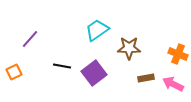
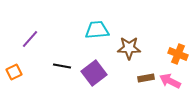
cyan trapezoid: rotated 30 degrees clockwise
pink arrow: moved 3 px left, 3 px up
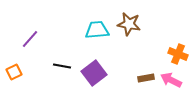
brown star: moved 24 px up; rotated 10 degrees clockwise
pink arrow: moved 1 px right, 1 px up
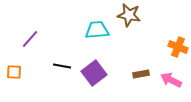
brown star: moved 9 px up
orange cross: moved 7 px up
orange square: rotated 28 degrees clockwise
brown rectangle: moved 5 px left, 4 px up
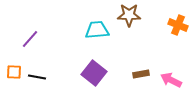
brown star: rotated 10 degrees counterclockwise
orange cross: moved 22 px up
black line: moved 25 px left, 11 px down
purple square: rotated 15 degrees counterclockwise
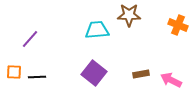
black line: rotated 12 degrees counterclockwise
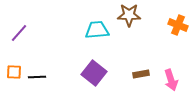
purple line: moved 11 px left, 6 px up
pink arrow: rotated 135 degrees counterclockwise
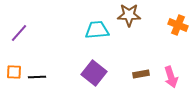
pink arrow: moved 3 px up
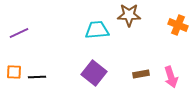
purple line: rotated 24 degrees clockwise
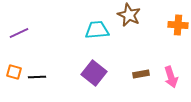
brown star: rotated 25 degrees clockwise
orange cross: rotated 18 degrees counterclockwise
orange square: rotated 14 degrees clockwise
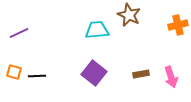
orange cross: rotated 18 degrees counterclockwise
black line: moved 1 px up
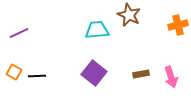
orange square: rotated 14 degrees clockwise
